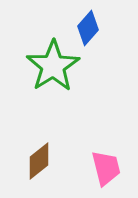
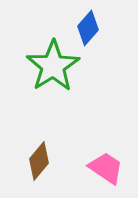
brown diamond: rotated 12 degrees counterclockwise
pink trapezoid: rotated 42 degrees counterclockwise
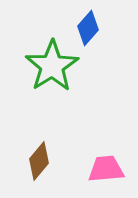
green star: moved 1 px left
pink trapezoid: moved 1 px down; rotated 39 degrees counterclockwise
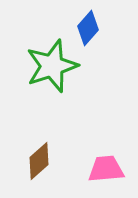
green star: rotated 14 degrees clockwise
brown diamond: rotated 9 degrees clockwise
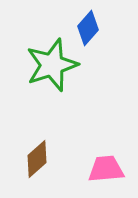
green star: moved 1 px up
brown diamond: moved 2 px left, 2 px up
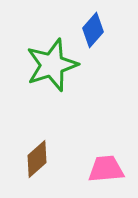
blue diamond: moved 5 px right, 2 px down
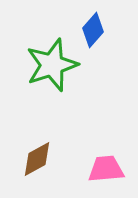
brown diamond: rotated 12 degrees clockwise
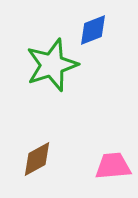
blue diamond: rotated 28 degrees clockwise
pink trapezoid: moved 7 px right, 3 px up
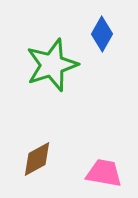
blue diamond: moved 9 px right, 4 px down; rotated 40 degrees counterclockwise
pink trapezoid: moved 9 px left, 7 px down; rotated 15 degrees clockwise
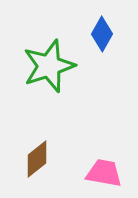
green star: moved 3 px left, 1 px down
brown diamond: rotated 9 degrees counterclockwise
